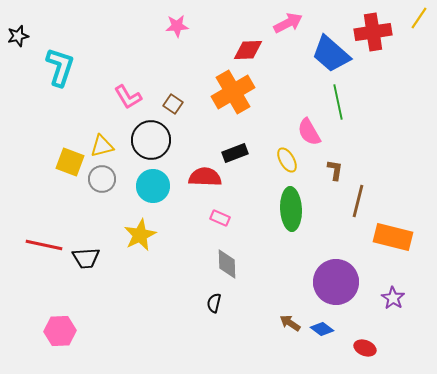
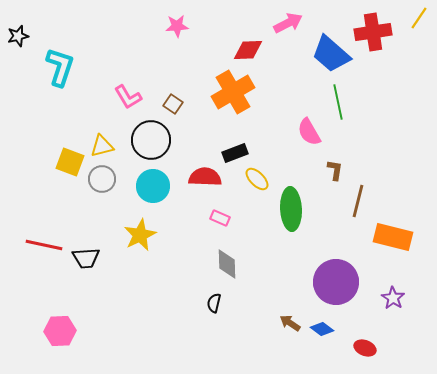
yellow ellipse: moved 30 px left, 19 px down; rotated 15 degrees counterclockwise
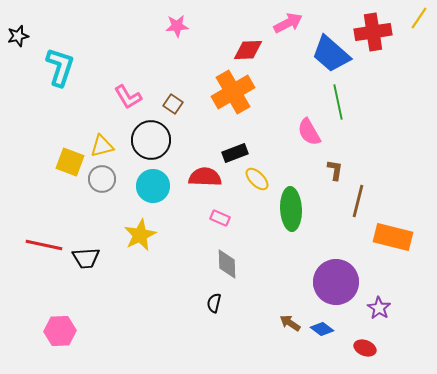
purple star: moved 14 px left, 10 px down
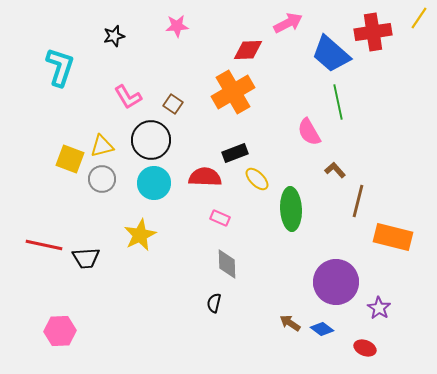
black star: moved 96 px right
yellow square: moved 3 px up
brown L-shape: rotated 50 degrees counterclockwise
cyan circle: moved 1 px right, 3 px up
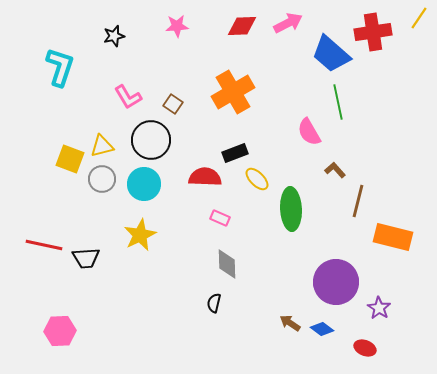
red diamond: moved 6 px left, 24 px up
cyan circle: moved 10 px left, 1 px down
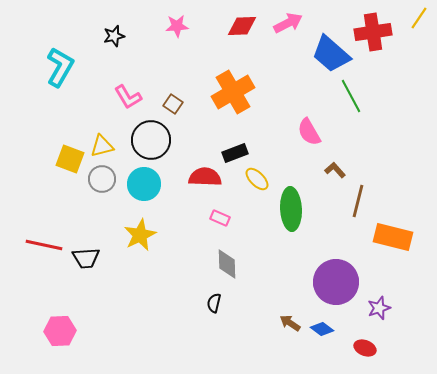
cyan L-shape: rotated 12 degrees clockwise
green line: moved 13 px right, 6 px up; rotated 16 degrees counterclockwise
purple star: rotated 20 degrees clockwise
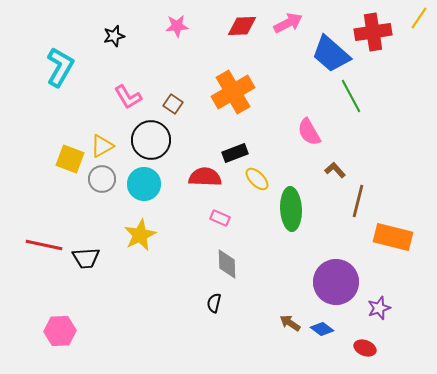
yellow triangle: rotated 15 degrees counterclockwise
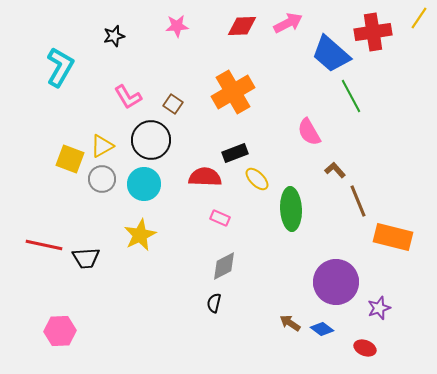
brown line: rotated 36 degrees counterclockwise
gray diamond: moved 3 px left, 2 px down; rotated 64 degrees clockwise
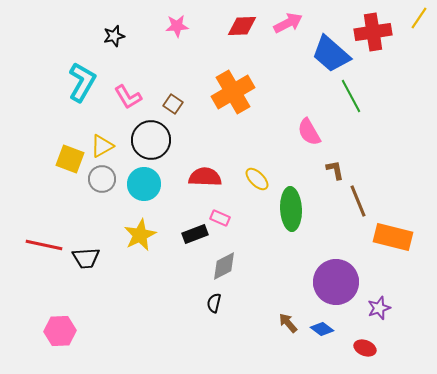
cyan L-shape: moved 22 px right, 15 px down
black rectangle: moved 40 px left, 81 px down
brown L-shape: rotated 30 degrees clockwise
brown arrow: moved 2 px left; rotated 15 degrees clockwise
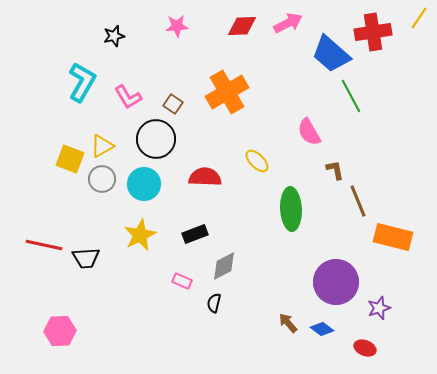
orange cross: moved 6 px left
black circle: moved 5 px right, 1 px up
yellow ellipse: moved 18 px up
pink rectangle: moved 38 px left, 63 px down
